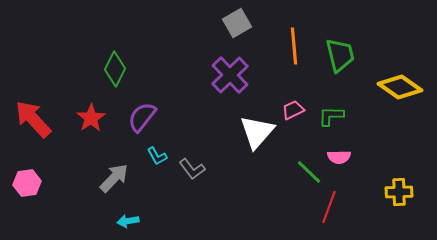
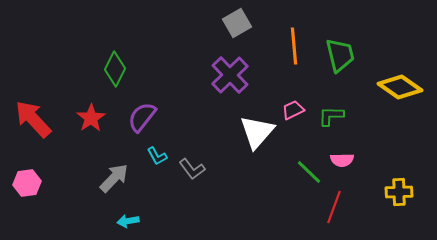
pink semicircle: moved 3 px right, 3 px down
red line: moved 5 px right
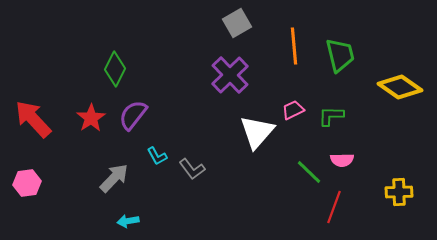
purple semicircle: moved 9 px left, 2 px up
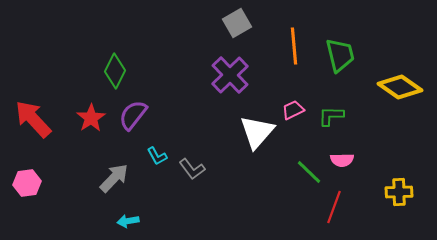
green diamond: moved 2 px down
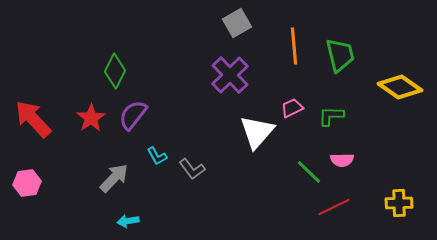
pink trapezoid: moved 1 px left, 2 px up
yellow cross: moved 11 px down
red line: rotated 44 degrees clockwise
